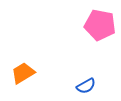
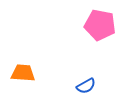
orange trapezoid: rotated 35 degrees clockwise
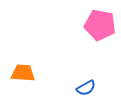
blue semicircle: moved 2 px down
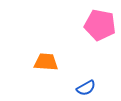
orange trapezoid: moved 23 px right, 11 px up
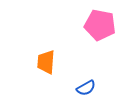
orange trapezoid: rotated 90 degrees counterclockwise
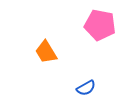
orange trapezoid: moved 10 px up; rotated 35 degrees counterclockwise
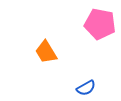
pink pentagon: moved 1 px up
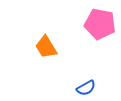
orange trapezoid: moved 5 px up
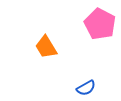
pink pentagon: rotated 16 degrees clockwise
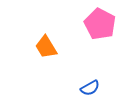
blue semicircle: moved 4 px right
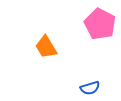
blue semicircle: rotated 12 degrees clockwise
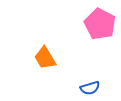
orange trapezoid: moved 1 px left, 11 px down
